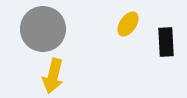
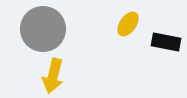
black rectangle: rotated 76 degrees counterclockwise
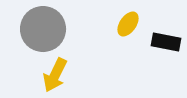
yellow arrow: moved 2 px right, 1 px up; rotated 12 degrees clockwise
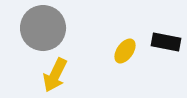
yellow ellipse: moved 3 px left, 27 px down
gray circle: moved 1 px up
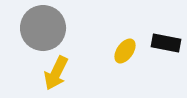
black rectangle: moved 1 px down
yellow arrow: moved 1 px right, 2 px up
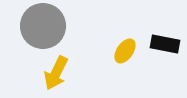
gray circle: moved 2 px up
black rectangle: moved 1 px left, 1 px down
